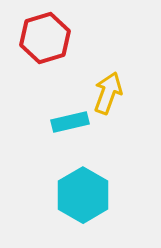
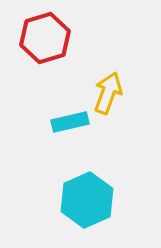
cyan hexagon: moved 4 px right, 5 px down; rotated 6 degrees clockwise
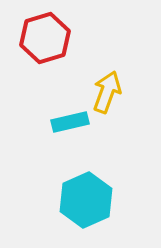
yellow arrow: moved 1 px left, 1 px up
cyan hexagon: moved 1 px left
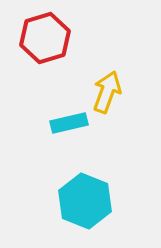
cyan rectangle: moved 1 px left, 1 px down
cyan hexagon: moved 1 px left, 1 px down; rotated 14 degrees counterclockwise
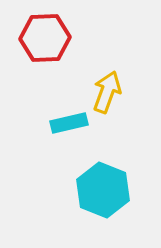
red hexagon: rotated 15 degrees clockwise
cyan hexagon: moved 18 px right, 11 px up
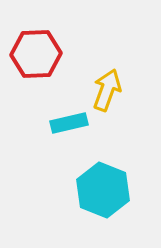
red hexagon: moved 9 px left, 16 px down
yellow arrow: moved 2 px up
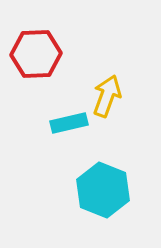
yellow arrow: moved 6 px down
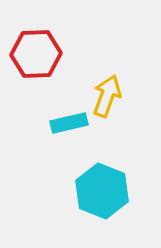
cyan hexagon: moved 1 px left, 1 px down
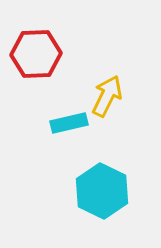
yellow arrow: rotated 6 degrees clockwise
cyan hexagon: rotated 4 degrees clockwise
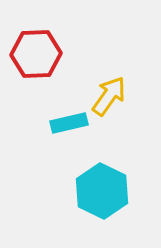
yellow arrow: moved 2 px right; rotated 9 degrees clockwise
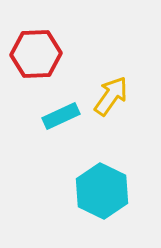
yellow arrow: moved 2 px right
cyan rectangle: moved 8 px left, 7 px up; rotated 12 degrees counterclockwise
